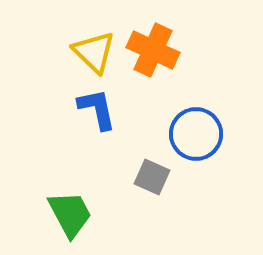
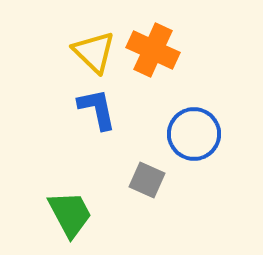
blue circle: moved 2 px left
gray square: moved 5 px left, 3 px down
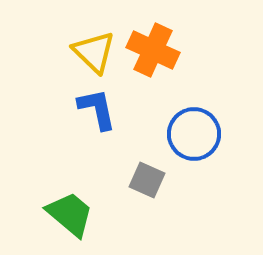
green trapezoid: rotated 22 degrees counterclockwise
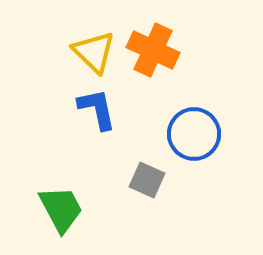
green trapezoid: moved 9 px left, 5 px up; rotated 22 degrees clockwise
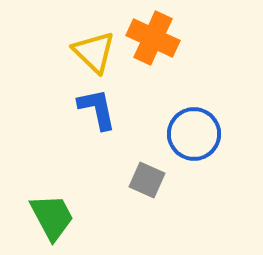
orange cross: moved 12 px up
green trapezoid: moved 9 px left, 8 px down
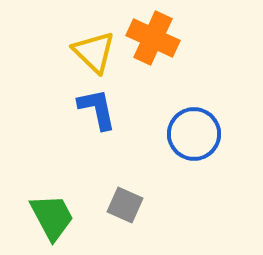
gray square: moved 22 px left, 25 px down
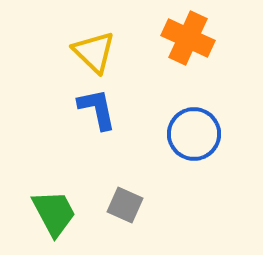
orange cross: moved 35 px right
green trapezoid: moved 2 px right, 4 px up
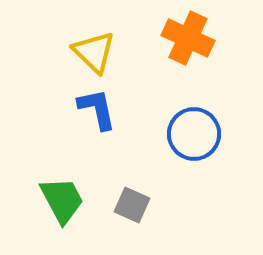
gray square: moved 7 px right
green trapezoid: moved 8 px right, 13 px up
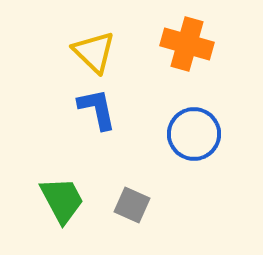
orange cross: moved 1 px left, 6 px down; rotated 9 degrees counterclockwise
